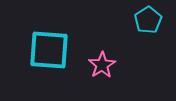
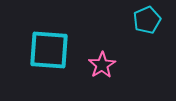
cyan pentagon: moved 1 px left; rotated 8 degrees clockwise
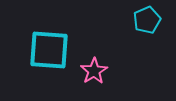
pink star: moved 8 px left, 6 px down
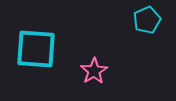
cyan square: moved 13 px left, 1 px up
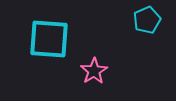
cyan square: moved 13 px right, 10 px up
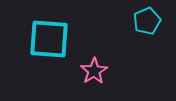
cyan pentagon: moved 1 px down
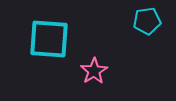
cyan pentagon: rotated 16 degrees clockwise
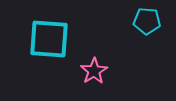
cyan pentagon: rotated 12 degrees clockwise
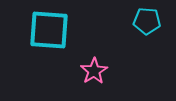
cyan square: moved 9 px up
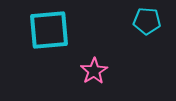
cyan square: rotated 9 degrees counterclockwise
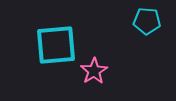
cyan square: moved 7 px right, 15 px down
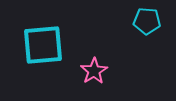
cyan square: moved 13 px left
